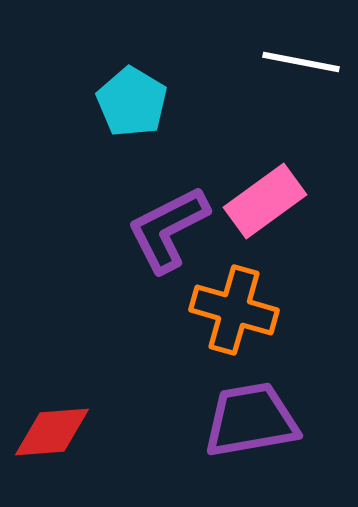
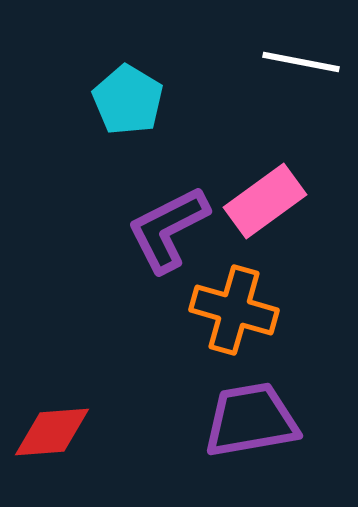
cyan pentagon: moved 4 px left, 2 px up
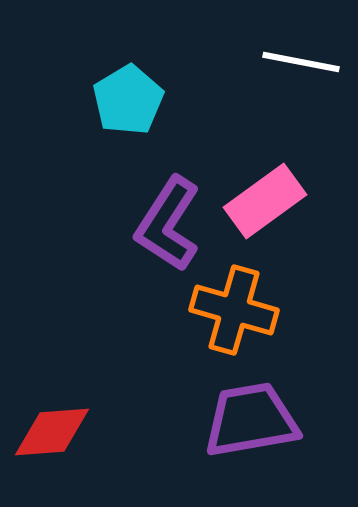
cyan pentagon: rotated 10 degrees clockwise
purple L-shape: moved 5 px up; rotated 30 degrees counterclockwise
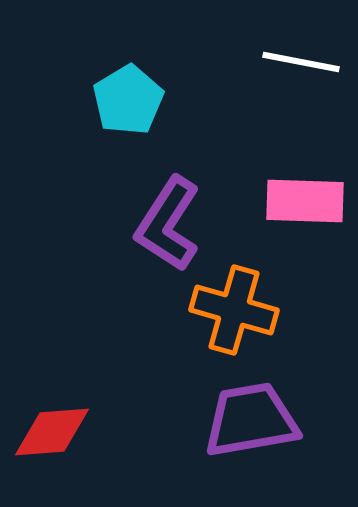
pink rectangle: moved 40 px right; rotated 38 degrees clockwise
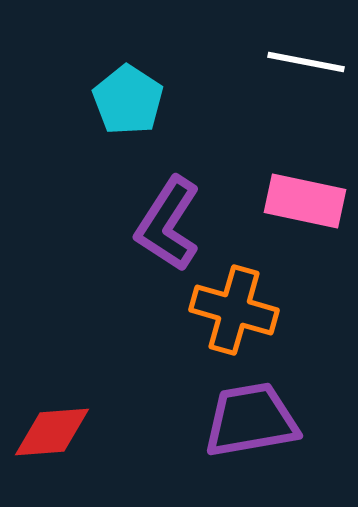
white line: moved 5 px right
cyan pentagon: rotated 8 degrees counterclockwise
pink rectangle: rotated 10 degrees clockwise
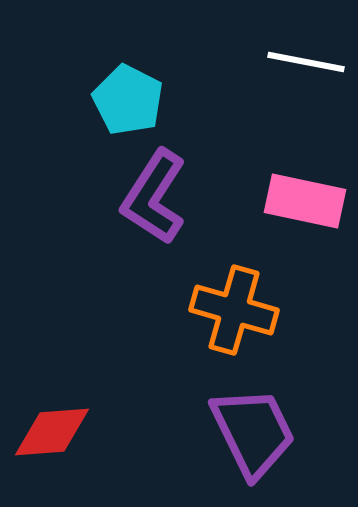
cyan pentagon: rotated 6 degrees counterclockwise
purple L-shape: moved 14 px left, 27 px up
purple trapezoid: moved 2 px right, 12 px down; rotated 74 degrees clockwise
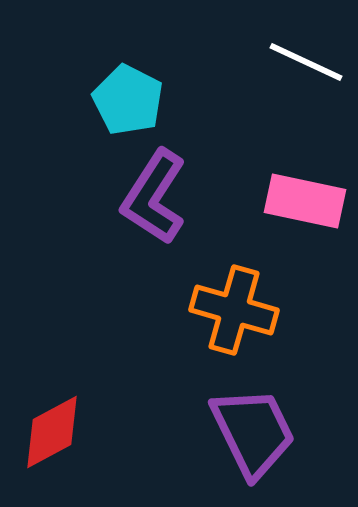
white line: rotated 14 degrees clockwise
red diamond: rotated 24 degrees counterclockwise
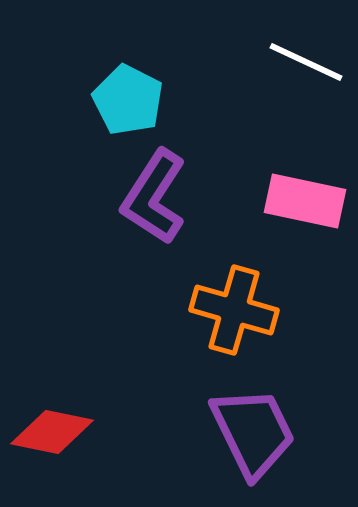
red diamond: rotated 40 degrees clockwise
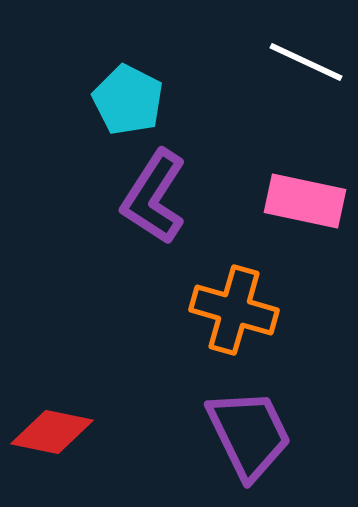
purple trapezoid: moved 4 px left, 2 px down
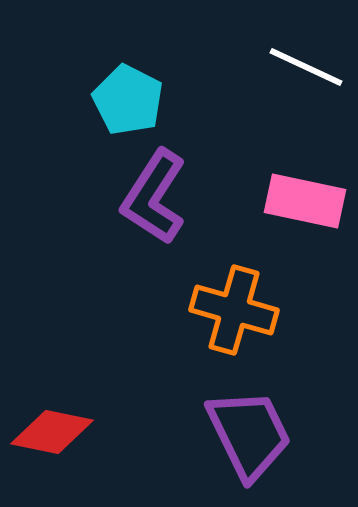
white line: moved 5 px down
